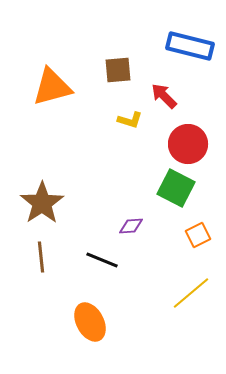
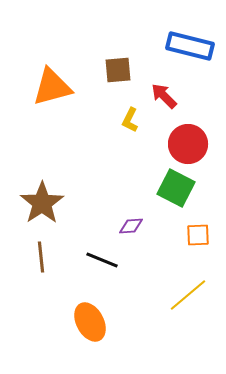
yellow L-shape: rotated 100 degrees clockwise
orange square: rotated 25 degrees clockwise
yellow line: moved 3 px left, 2 px down
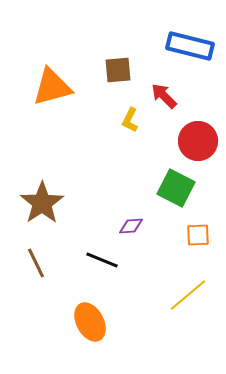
red circle: moved 10 px right, 3 px up
brown line: moved 5 px left, 6 px down; rotated 20 degrees counterclockwise
